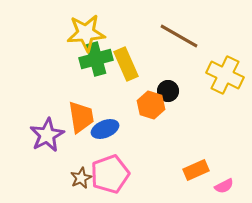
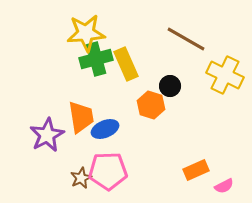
brown line: moved 7 px right, 3 px down
black circle: moved 2 px right, 5 px up
pink pentagon: moved 2 px left, 3 px up; rotated 18 degrees clockwise
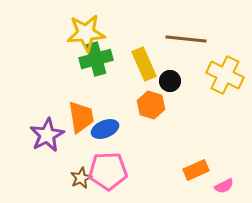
brown line: rotated 24 degrees counterclockwise
yellow rectangle: moved 18 px right
black circle: moved 5 px up
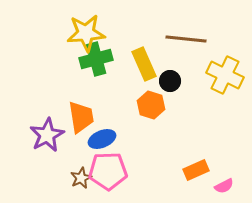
blue ellipse: moved 3 px left, 10 px down
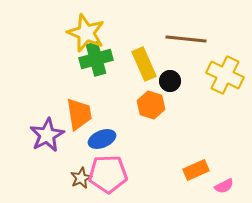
yellow star: rotated 27 degrees clockwise
orange trapezoid: moved 2 px left, 3 px up
pink pentagon: moved 3 px down
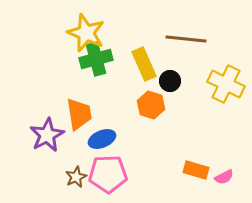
yellow cross: moved 1 px right, 9 px down
orange rectangle: rotated 40 degrees clockwise
brown star: moved 5 px left, 1 px up
pink semicircle: moved 9 px up
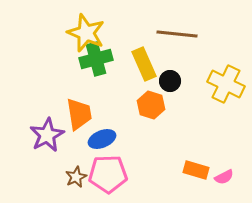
brown line: moved 9 px left, 5 px up
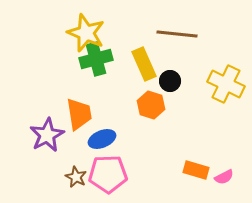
brown star: rotated 20 degrees counterclockwise
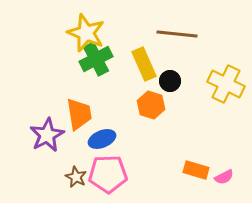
green cross: rotated 12 degrees counterclockwise
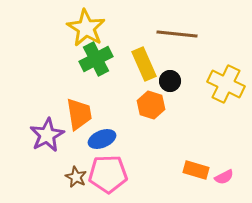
yellow star: moved 5 px up; rotated 9 degrees clockwise
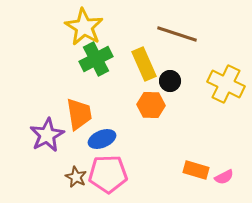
yellow star: moved 2 px left, 1 px up
brown line: rotated 12 degrees clockwise
orange hexagon: rotated 16 degrees counterclockwise
